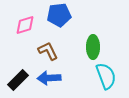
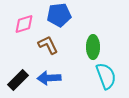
pink diamond: moved 1 px left, 1 px up
brown L-shape: moved 6 px up
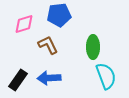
black rectangle: rotated 10 degrees counterclockwise
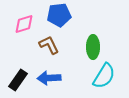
brown L-shape: moved 1 px right
cyan semicircle: moved 2 px left; rotated 52 degrees clockwise
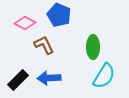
blue pentagon: rotated 30 degrees clockwise
pink diamond: moved 1 px right, 1 px up; rotated 45 degrees clockwise
brown L-shape: moved 5 px left
black rectangle: rotated 10 degrees clockwise
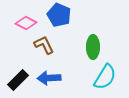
pink diamond: moved 1 px right
cyan semicircle: moved 1 px right, 1 px down
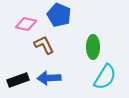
pink diamond: moved 1 px down; rotated 15 degrees counterclockwise
black rectangle: rotated 25 degrees clockwise
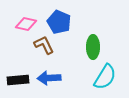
blue pentagon: moved 7 px down
black rectangle: rotated 15 degrees clockwise
